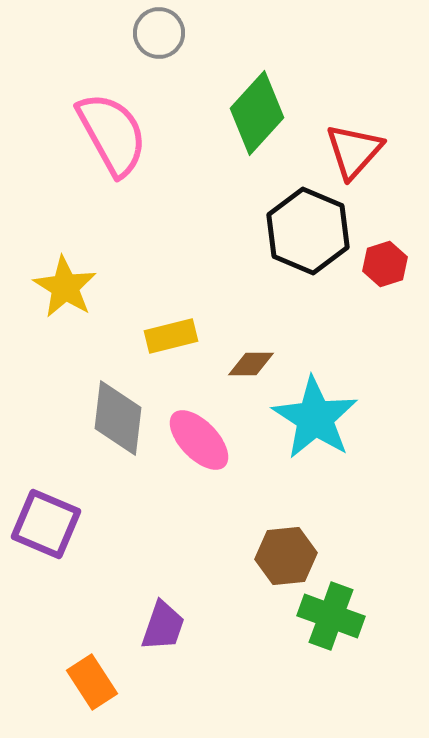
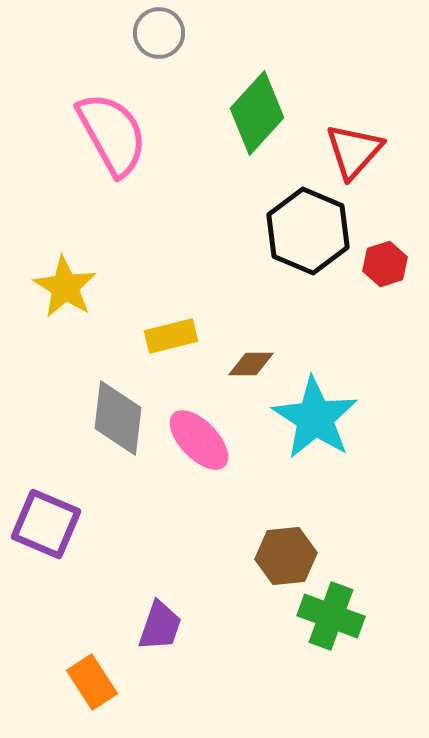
purple trapezoid: moved 3 px left
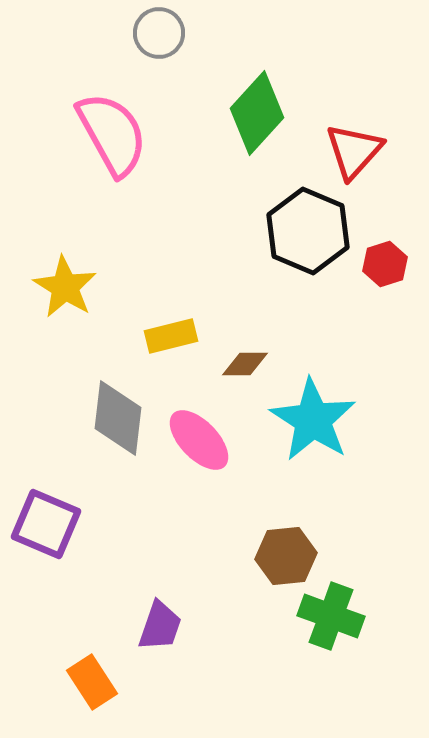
brown diamond: moved 6 px left
cyan star: moved 2 px left, 2 px down
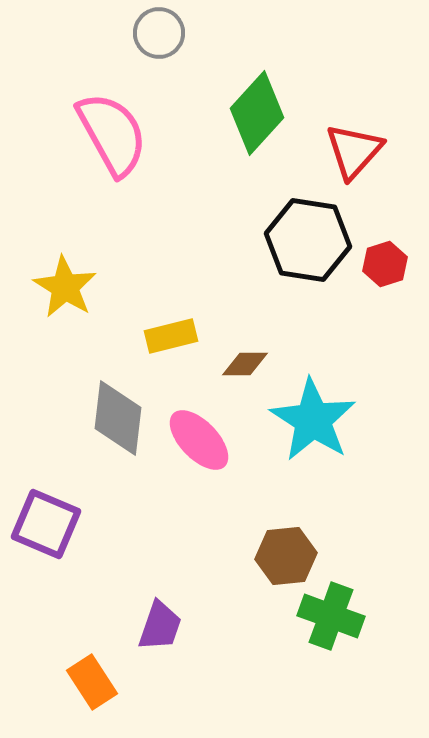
black hexagon: moved 9 px down; rotated 14 degrees counterclockwise
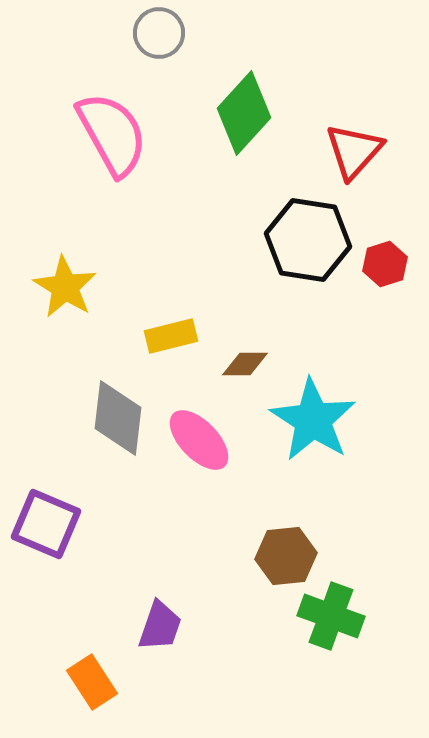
green diamond: moved 13 px left
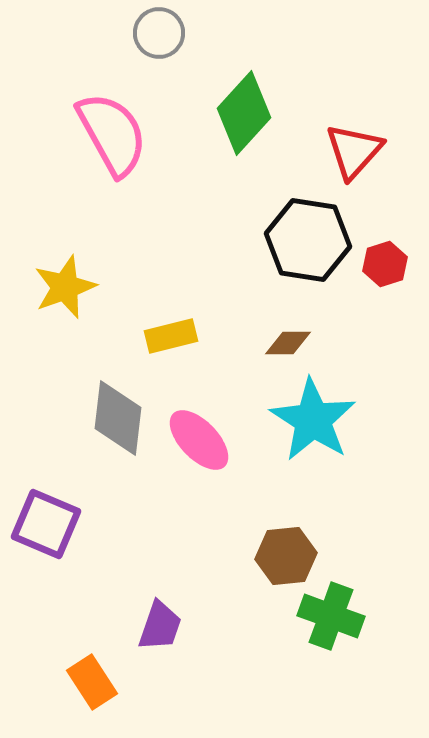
yellow star: rotated 20 degrees clockwise
brown diamond: moved 43 px right, 21 px up
